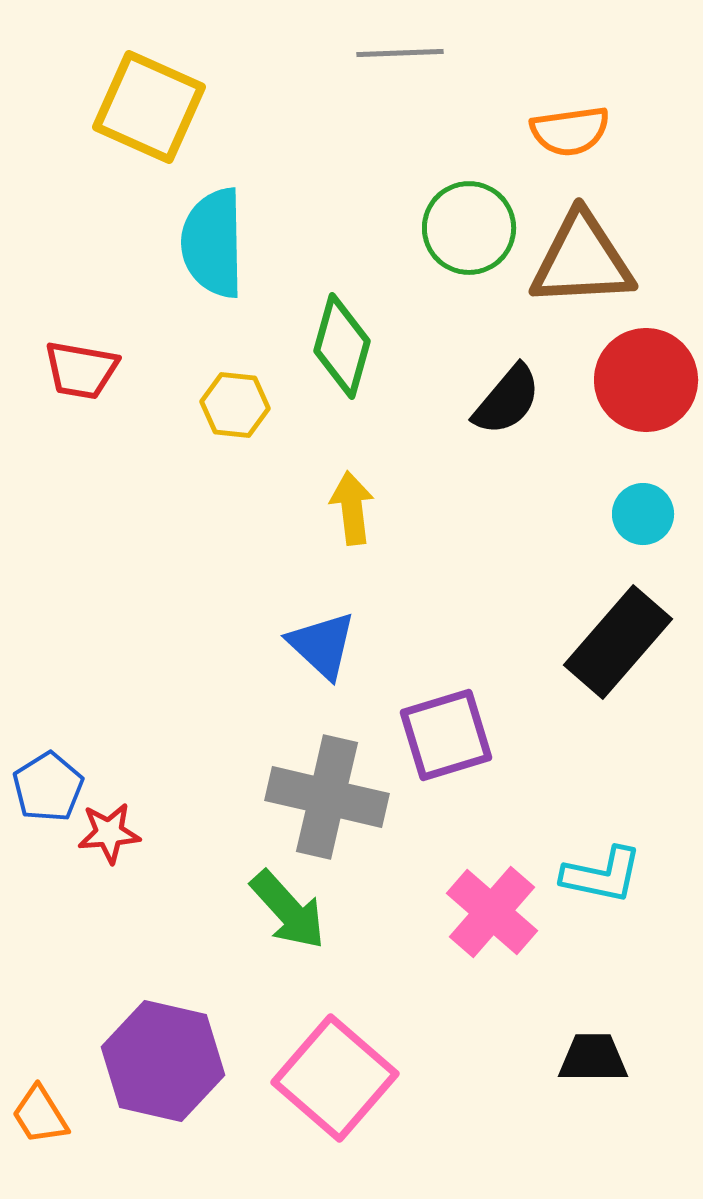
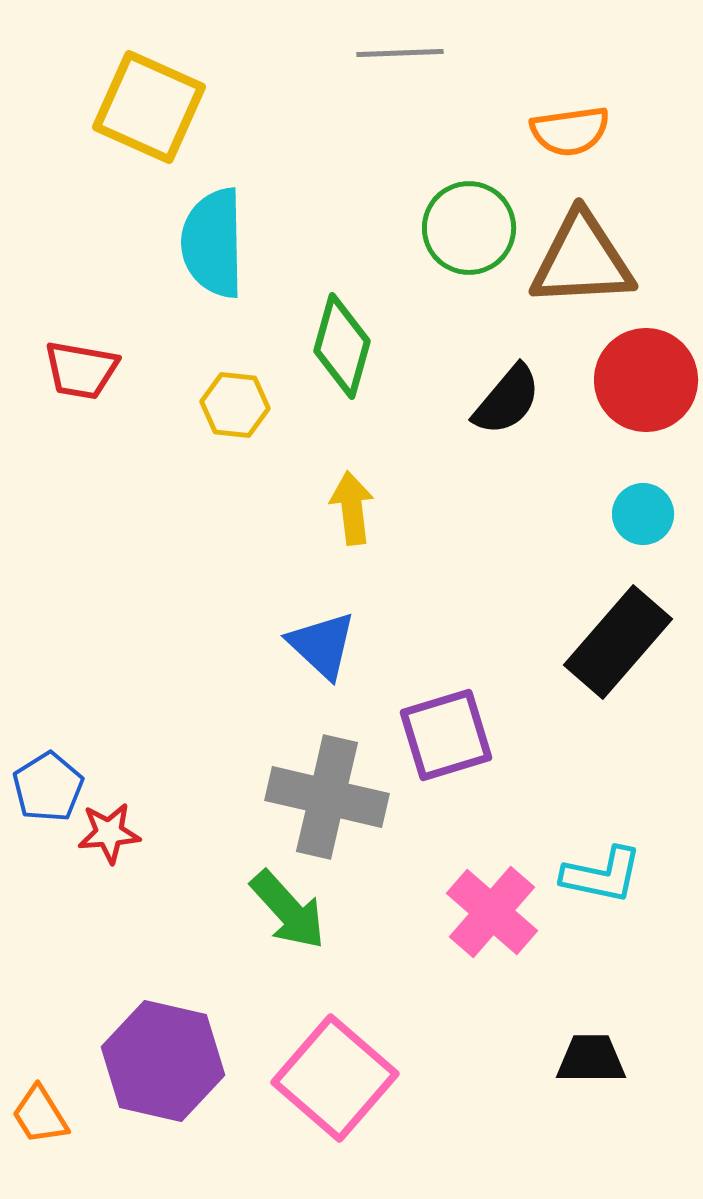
black trapezoid: moved 2 px left, 1 px down
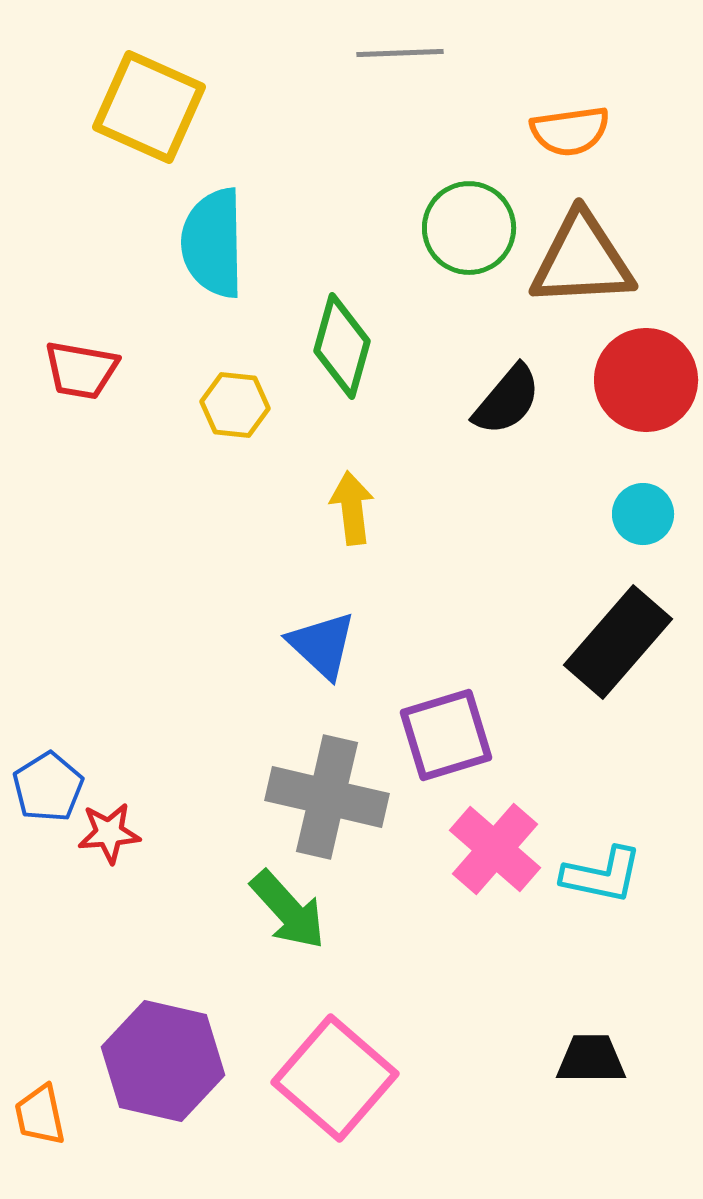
pink cross: moved 3 px right, 63 px up
orange trapezoid: rotated 20 degrees clockwise
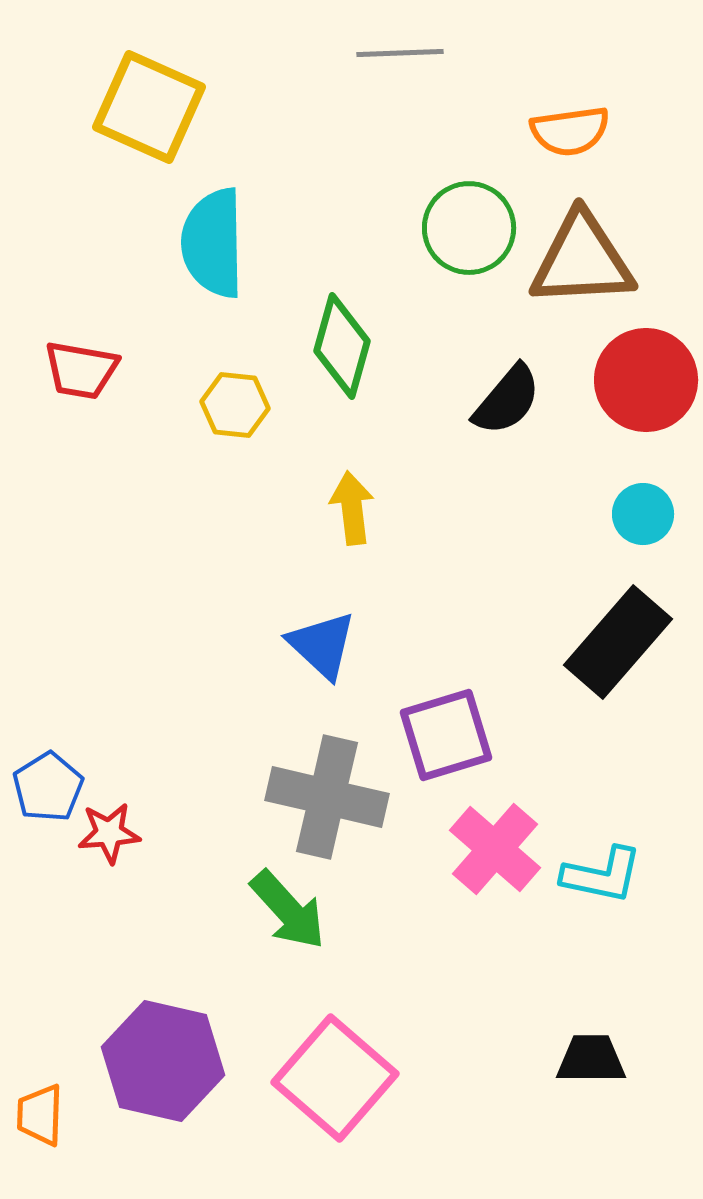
orange trapezoid: rotated 14 degrees clockwise
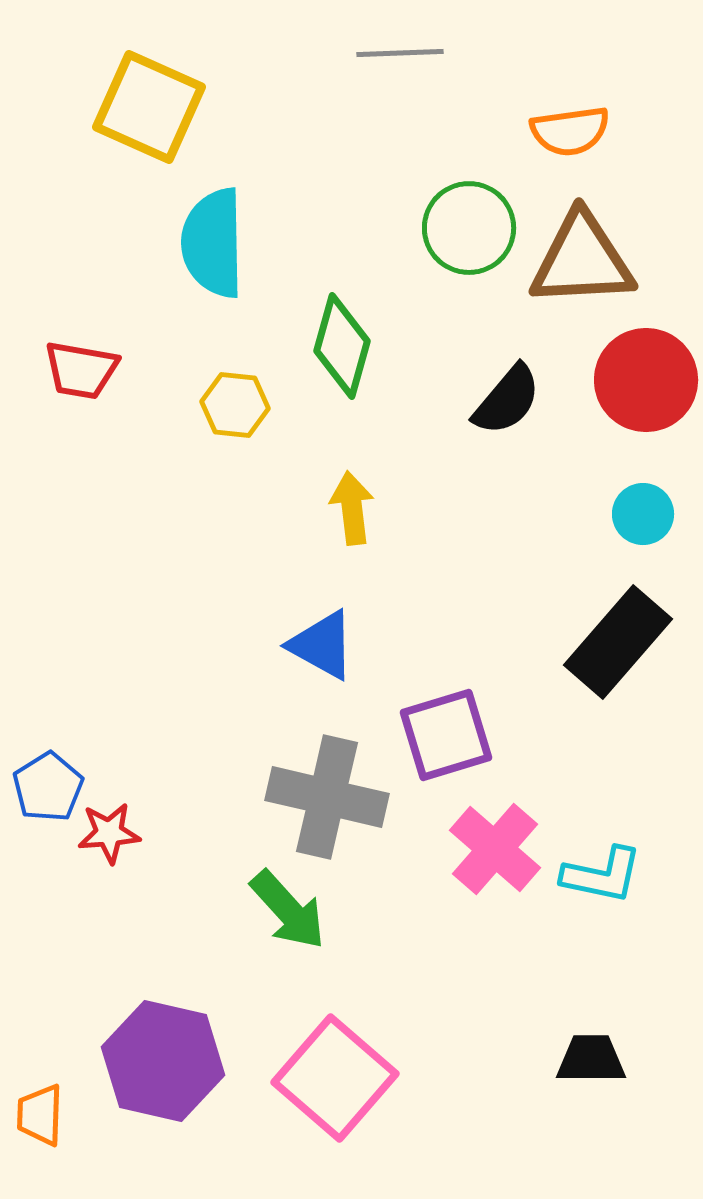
blue triangle: rotated 14 degrees counterclockwise
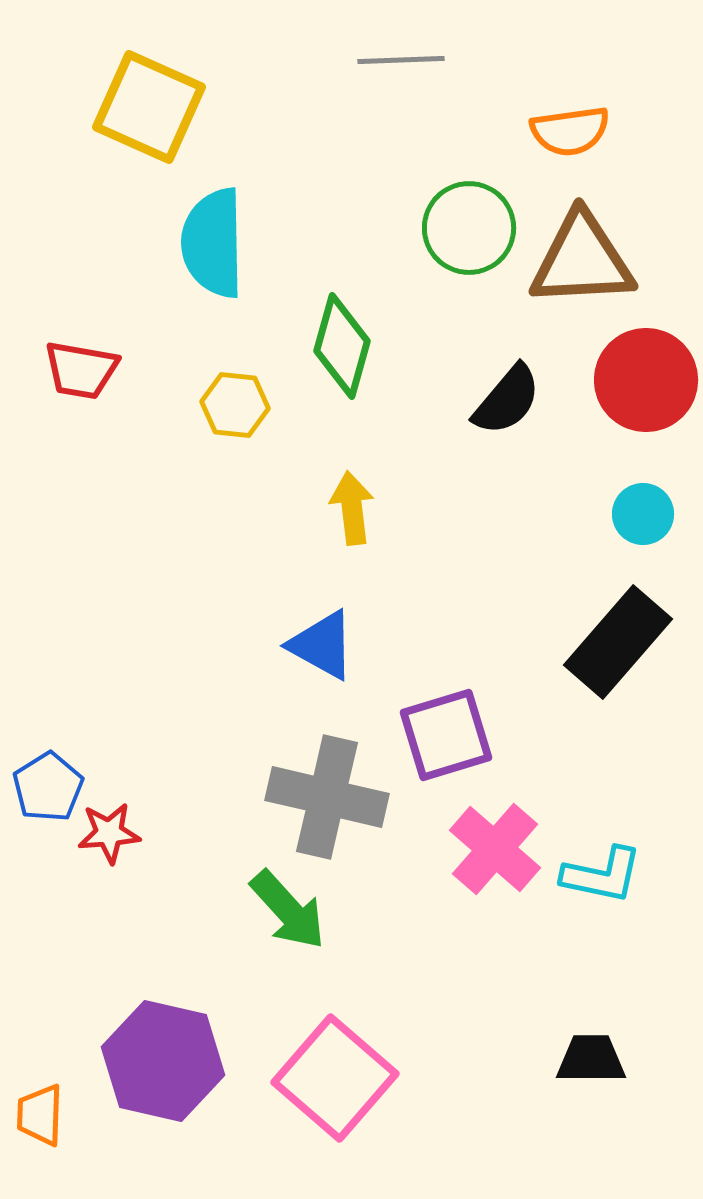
gray line: moved 1 px right, 7 px down
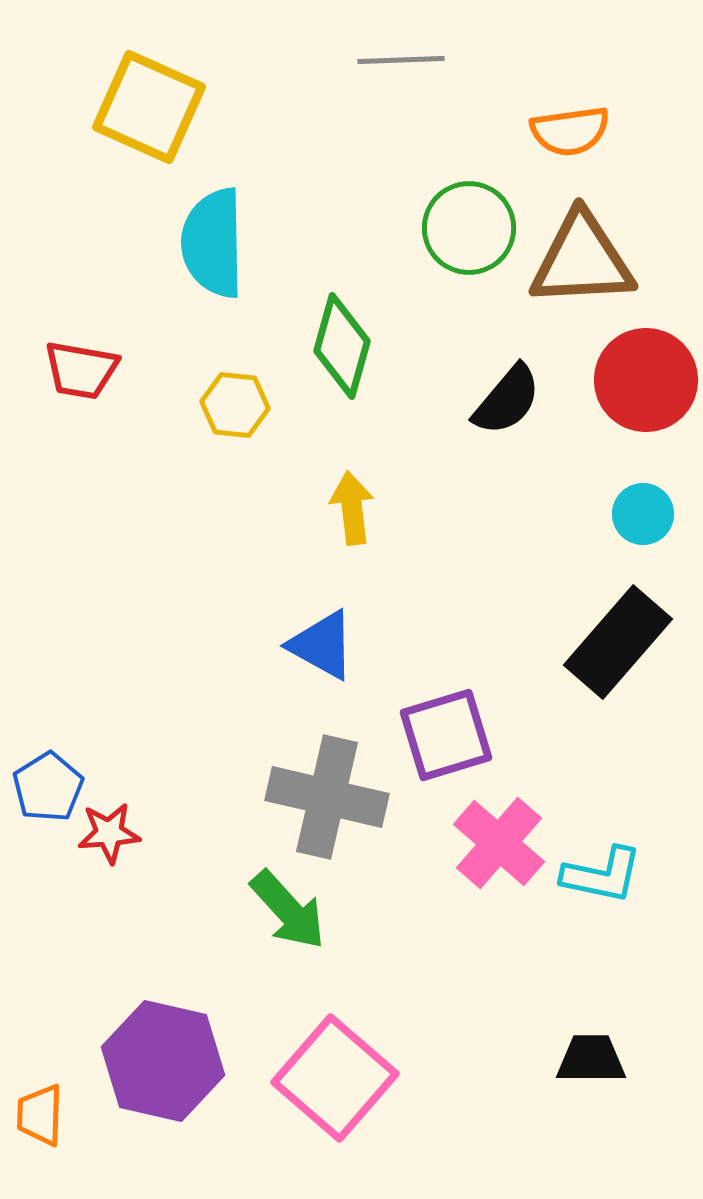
pink cross: moved 4 px right, 6 px up
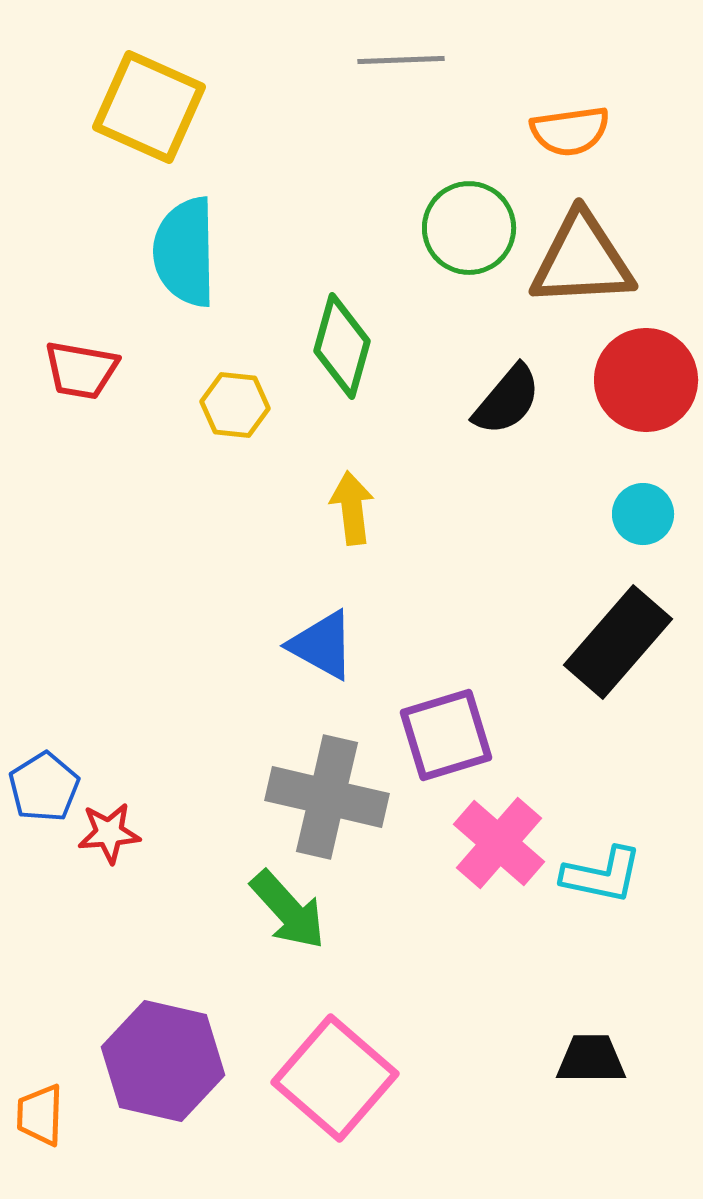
cyan semicircle: moved 28 px left, 9 px down
blue pentagon: moved 4 px left
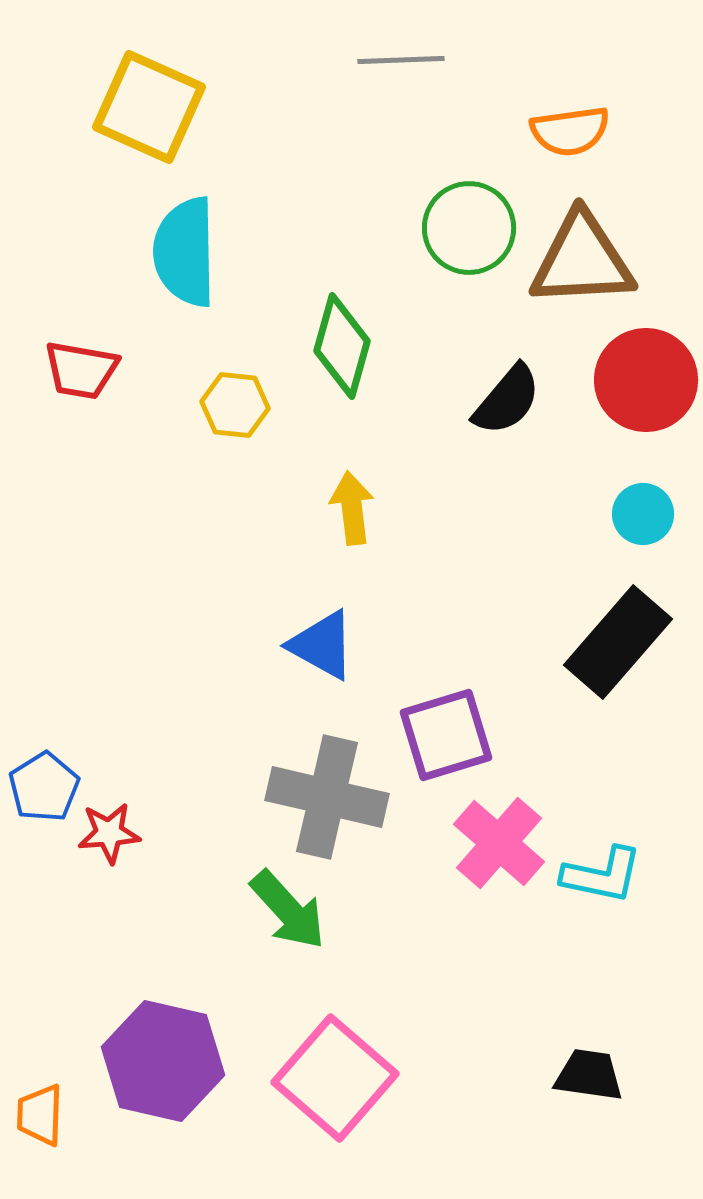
black trapezoid: moved 2 px left, 16 px down; rotated 8 degrees clockwise
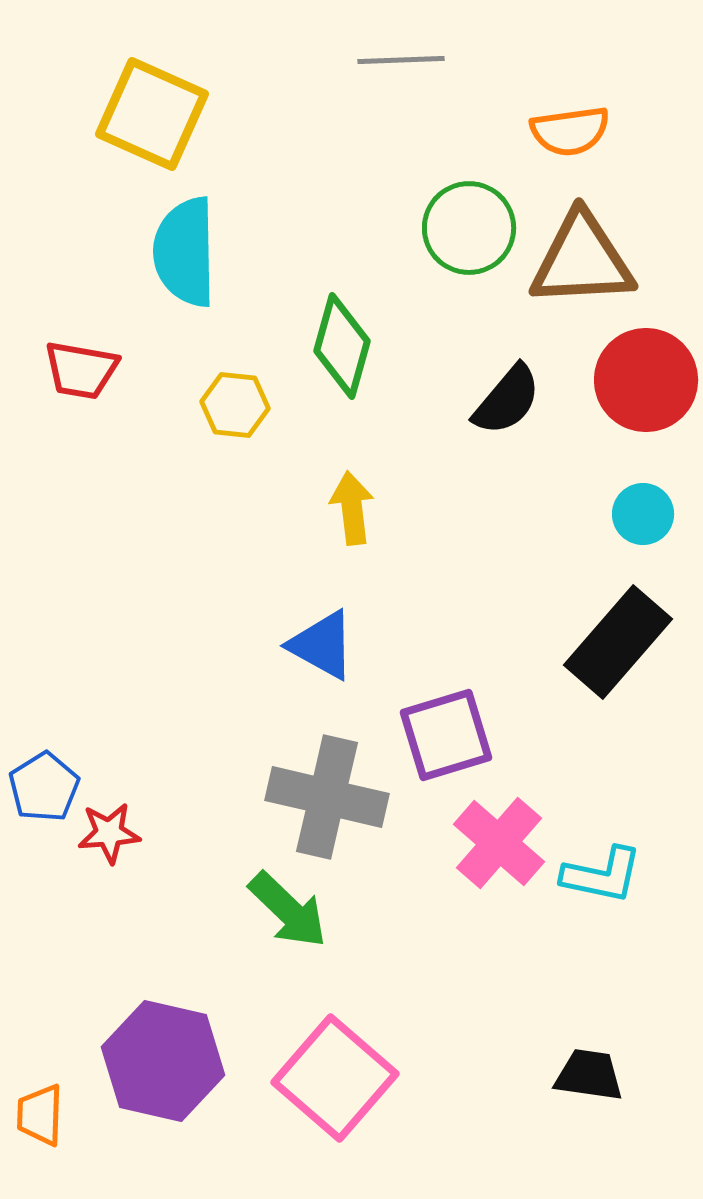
yellow square: moved 3 px right, 7 px down
green arrow: rotated 4 degrees counterclockwise
